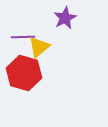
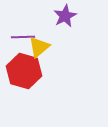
purple star: moved 2 px up
red hexagon: moved 2 px up
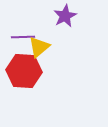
red hexagon: rotated 12 degrees counterclockwise
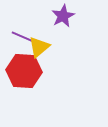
purple star: moved 2 px left
purple line: rotated 25 degrees clockwise
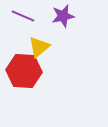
purple star: rotated 15 degrees clockwise
purple line: moved 21 px up
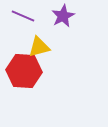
purple star: rotated 15 degrees counterclockwise
yellow triangle: rotated 25 degrees clockwise
